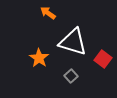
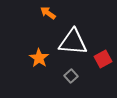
white triangle: rotated 12 degrees counterclockwise
red square: rotated 24 degrees clockwise
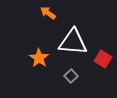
red square: rotated 30 degrees counterclockwise
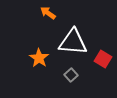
gray square: moved 1 px up
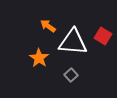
orange arrow: moved 13 px down
red square: moved 23 px up
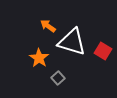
red square: moved 15 px down
white triangle: moved 1 px left; rotated 12 degrees clockwise
gray square: moved 13 px left, 3 px down
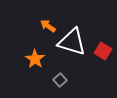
orange star: moved 4 px left, 1 px down
gray square: moved 2 px right, 2 px down
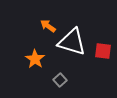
red square: rotated 24 degrees counterclockwise
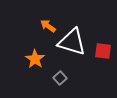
gray square: moved 2 px up
